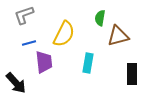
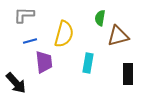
gray L-shape: rotated 20 degrees clockwise
yellow semicircle: rotated 12 degrees counterclockwise
blue line: moved 1 px right, 2 px up
black rectangle: moved 4 px left
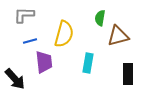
black arrow: moved 1 px left, 4 px up
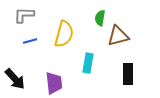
purple trapezoid: moved 10 px right, 21 px down
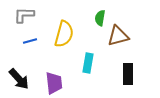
black arrow: moved 4 px right
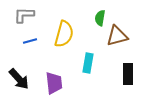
brown triangle: moved 1 px left
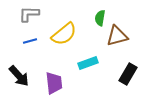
gray L-shape: moved 5 px right, 1 px up
yellow semicircle: rotated 36 degrees clockwise
cyan rectangle: rotated 60 degrees clockwise
black rectangle: rotated 30 degrees clockwise
black arrow: moved 3 px up
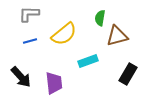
cyan rectangle: moved 2 px up
black arrow: moved 2 px right, 1 px down
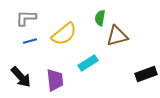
gray L-shape: moved 3 px left, 4 px down
cyan rectangle: moved 2 px down; rotated 12 degrees counterclockwise
black rectangle: moved 18 px right; rotated 40 degrees clockwise
purple trapezoid: moved 1 px right, 3 px up
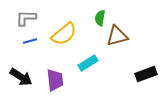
black arrow: rotated 15 degrees counterclockwise
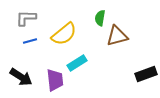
cyan rectangle: moved 11 px left
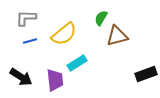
green semicircle: moved 1 px right; rotated 21 degrees clockwise
